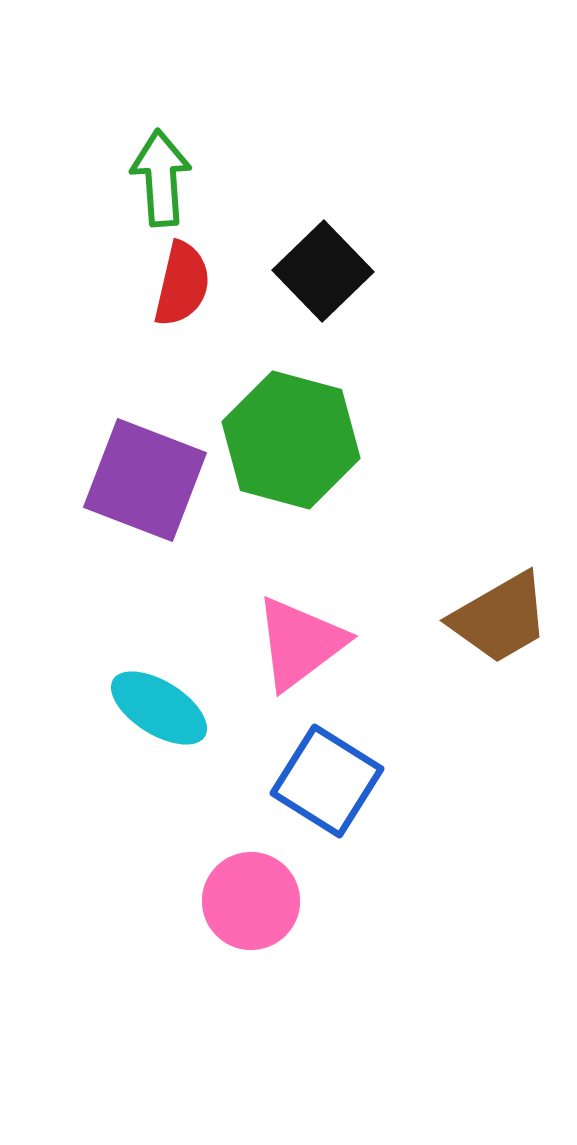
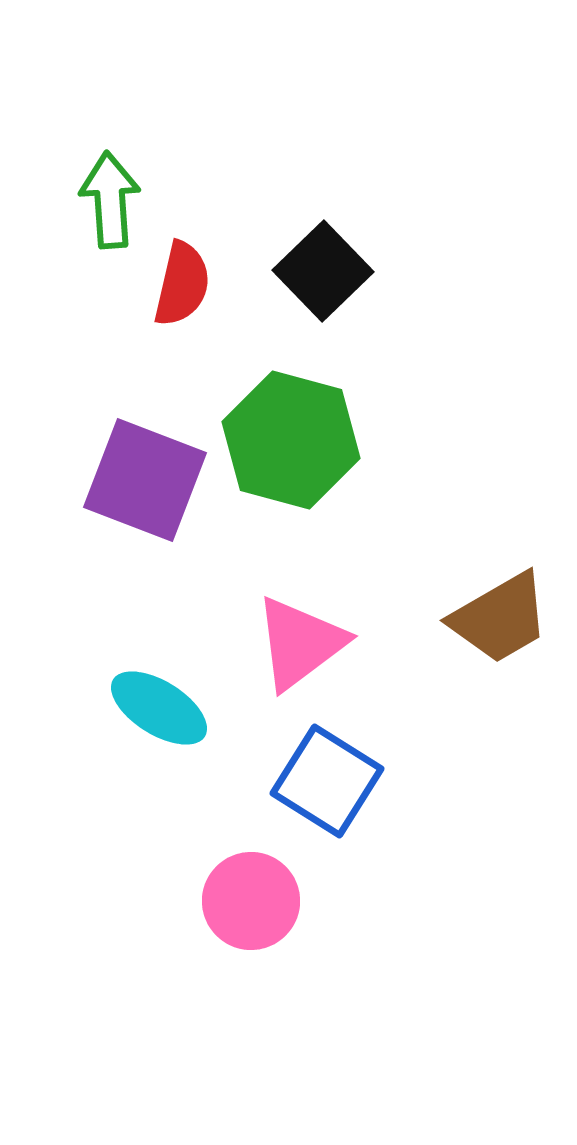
green arrow: moved 51 px left, 22 px down
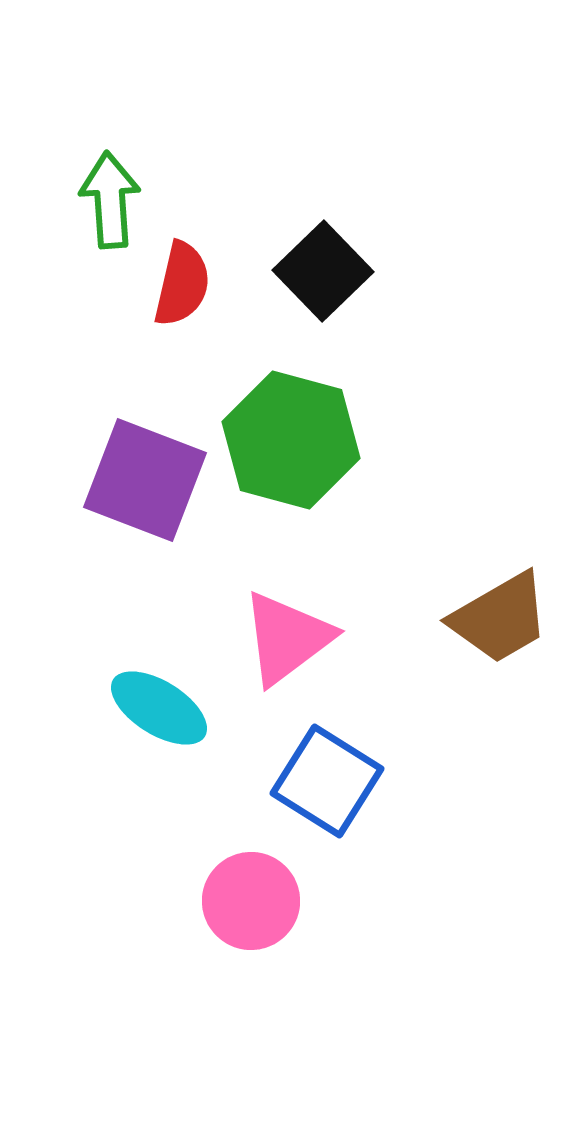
pink triangle: moved 13 px left, 5 px up
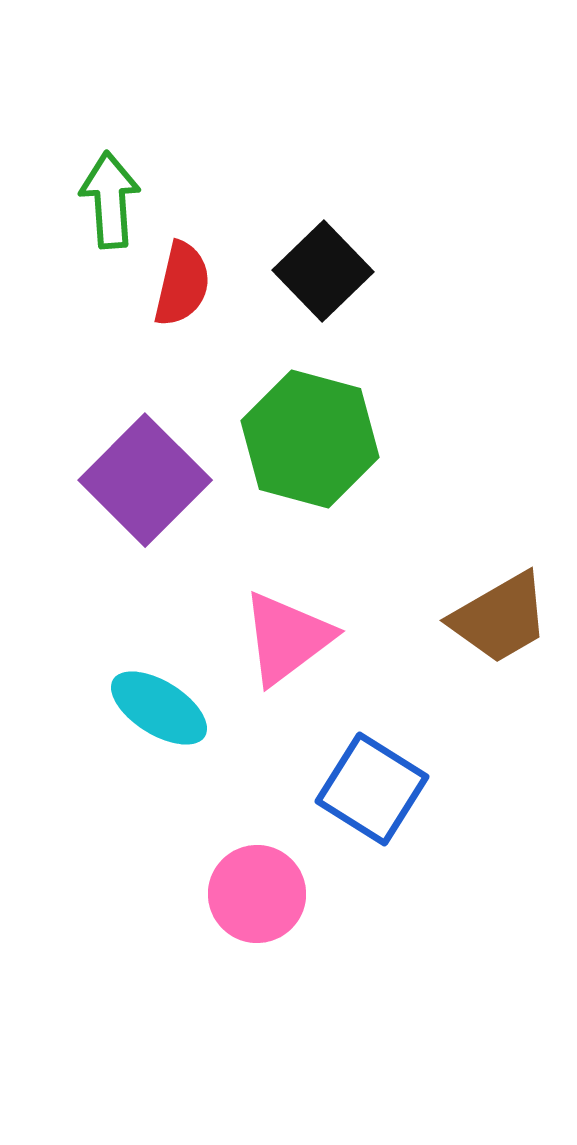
green hexagon: moved 19 px right, 1 px up
purple square: rotated 24 degrees clockwise
blue square: moved 45 px right, 8 px down
pink circle: moved 6 px right, 7 px up
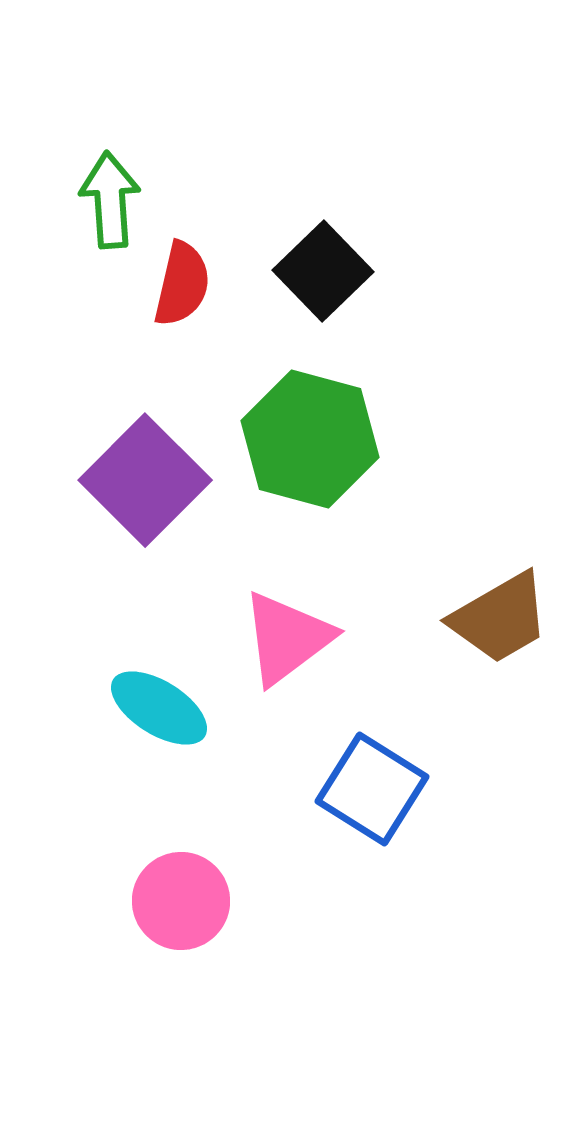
pink circle: moved 76 px left, 7 px down
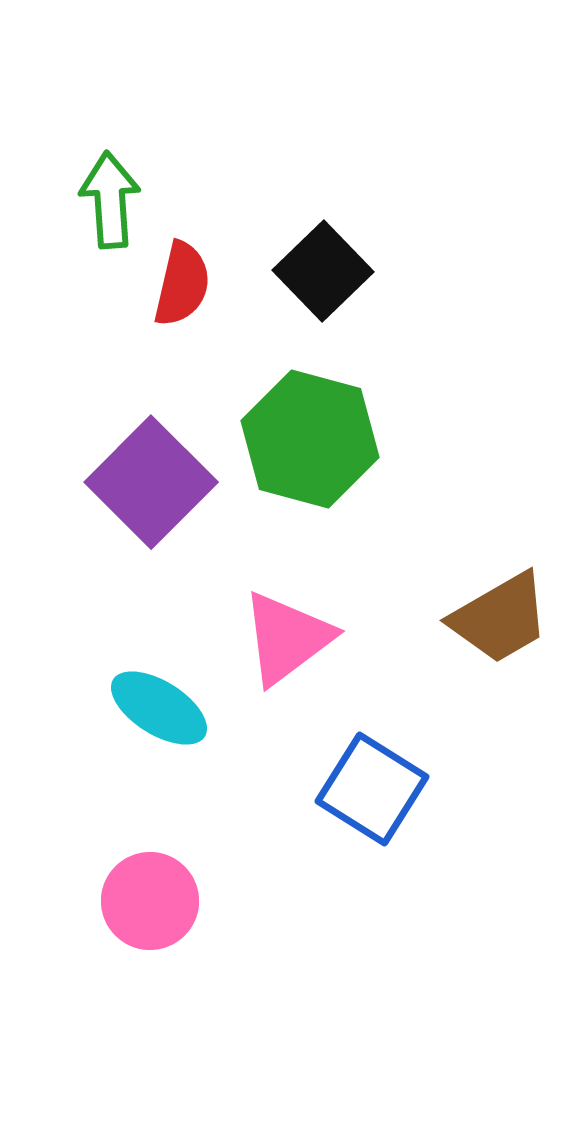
purple square: moved 6 px right, 2 px down
pink circle: moved 31 px left
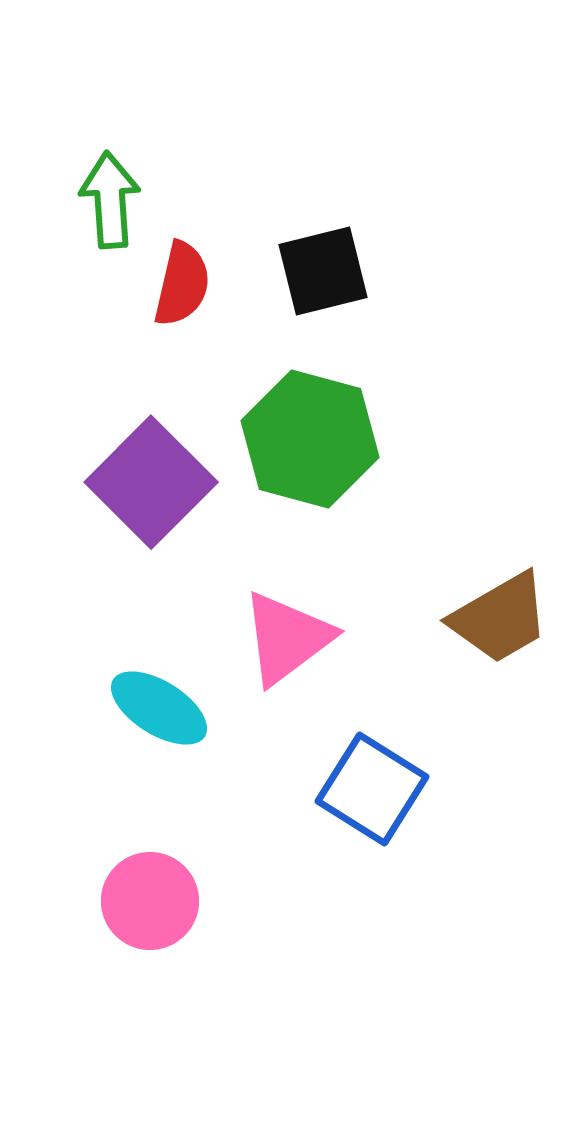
black square: rotated 30 degrees clockwise
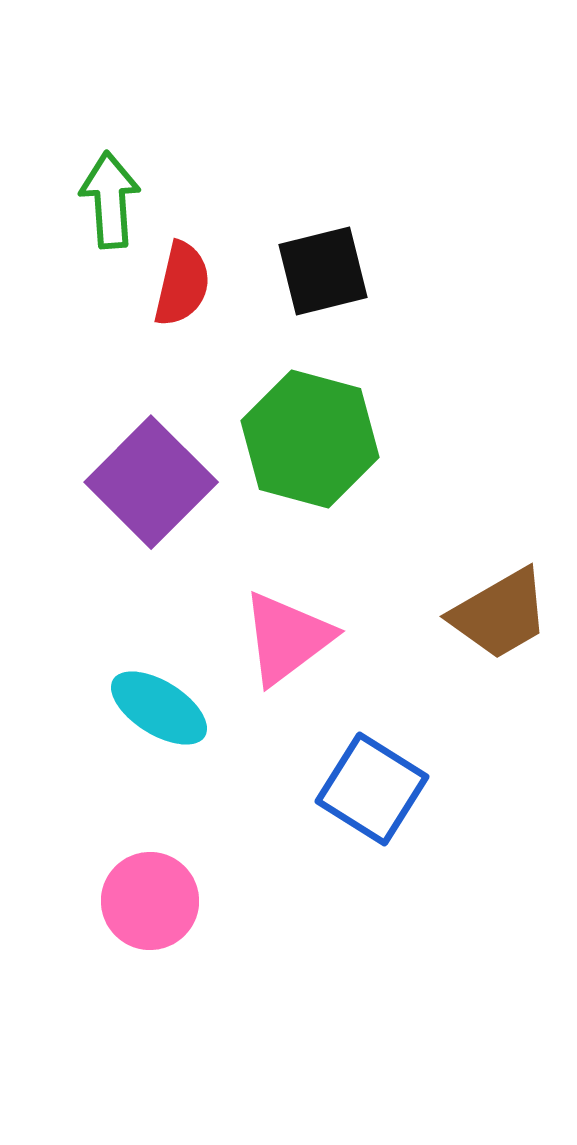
brown trapezoid: moved 4 px up
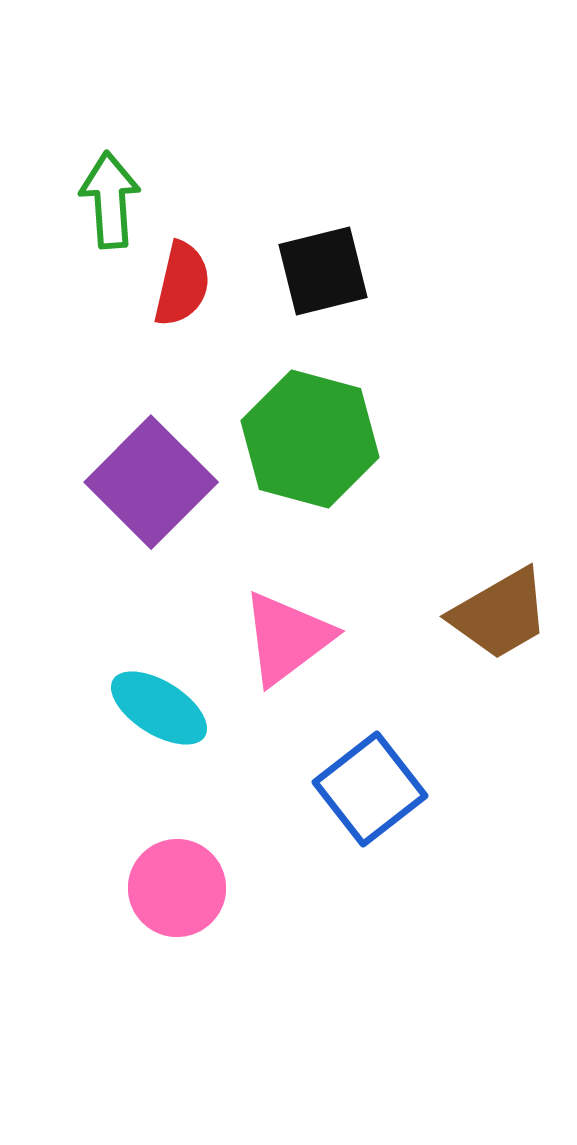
blue square: moved 2 px left; rotated 20 degrees clockwise
pink circle: moved 27 px right, 13 px up
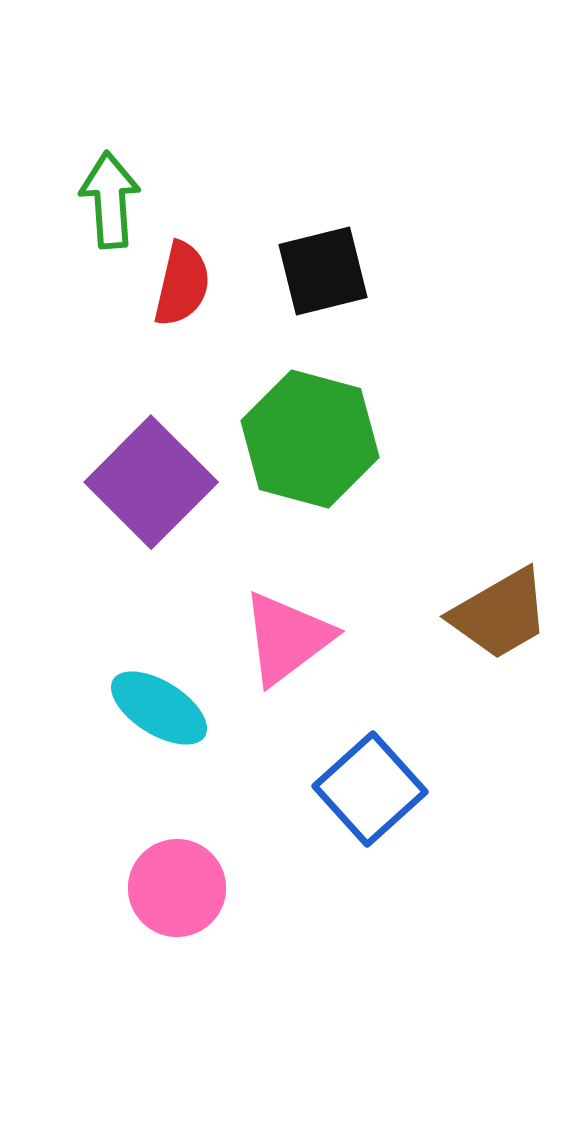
blue square: rotated 4 degrees counterclockwise
